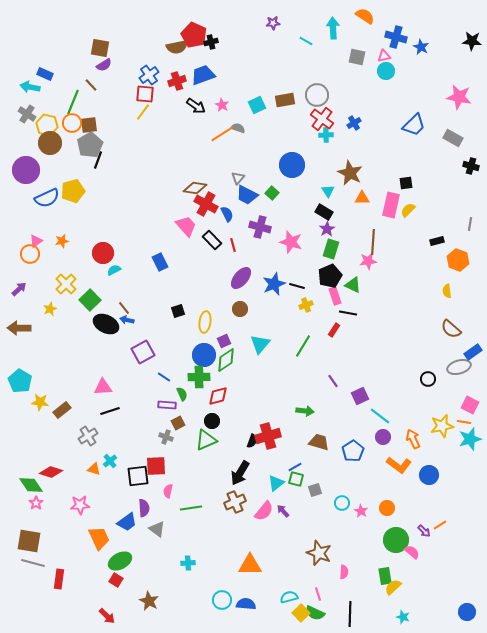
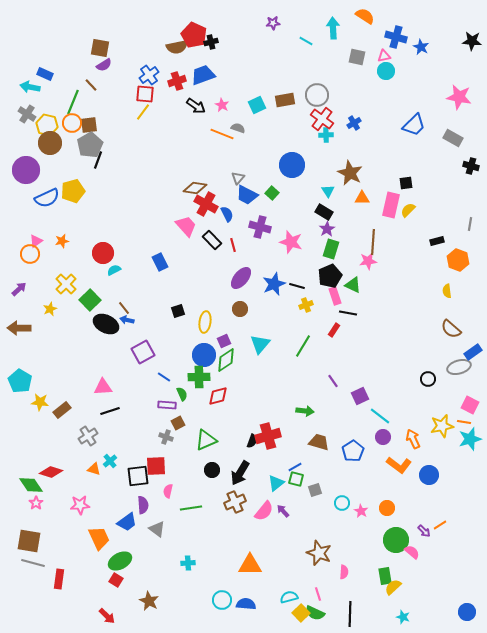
orange line at (222, 134): rotated 55 degrees clockwise
black circle at (212, 421): moved 49 px down
purple semicircle at (144, 508): moved 1 px left, 3 px up
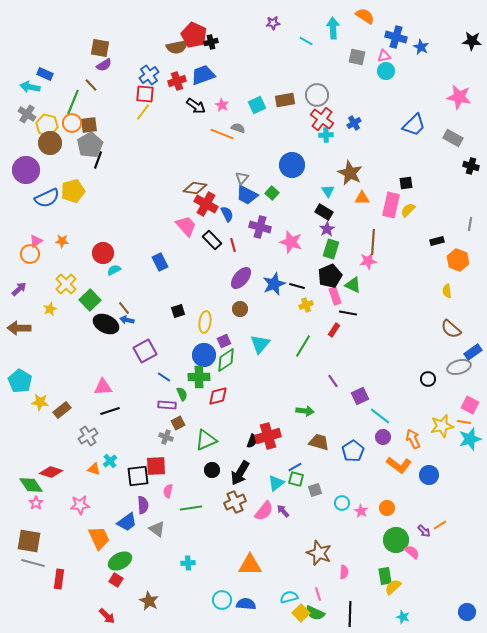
gray triangle at (238, 178): moved 4 px right
orange star at (62, 241): rotated 16 degrees clockwise
purple square at (143, 352): moved 2 px right, 1 px up
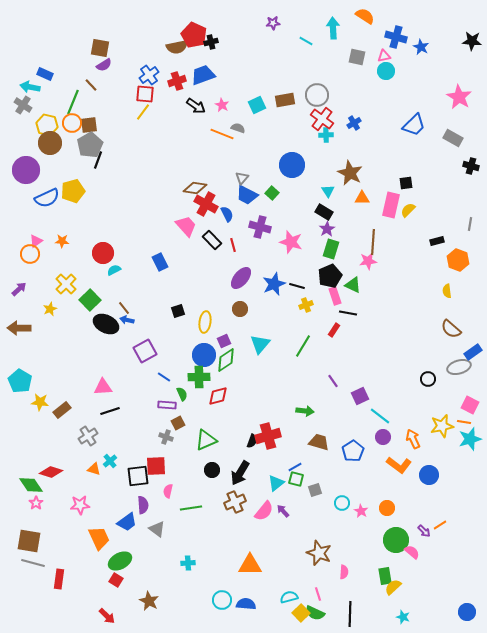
pink star at (459, 97): rotated 20 degrees clockwise
gray cross at (27, 114): moved 4 px left, 9 px up
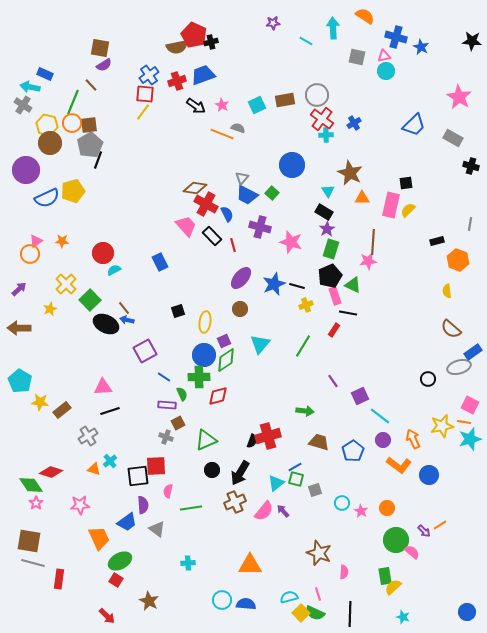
black rectangle at (212, 240): moved 4 px up
purple circle at (383, 437): moved 3 px down
